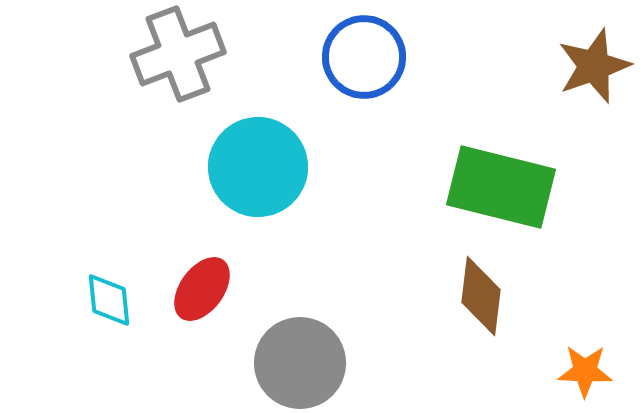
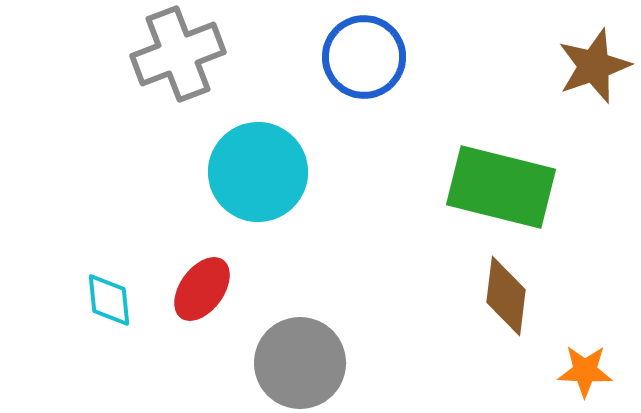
cyan circle: moved 5 px down
brown diamond: moved 25 px right
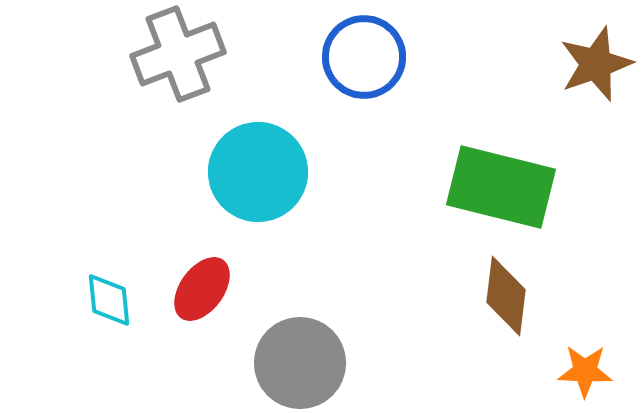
brown star: moved 2 px right, 2 px up
